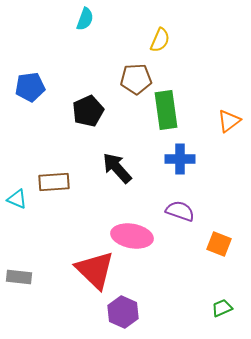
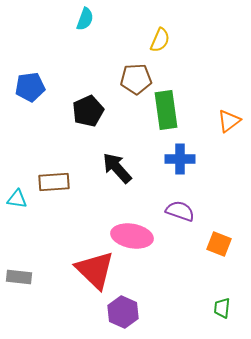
cyan triangle: rotated 15 degrees counterclockwise
green trapezoid: rotated 60 degrees counterclockwise
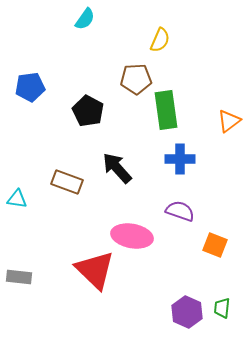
cyan semicircle: rotated 15 degrees clockwise
black pentagon: rotated 20 degrees counterclockwise
brown rectangle: moved 13 px right; rotated 24 degrees clockwise
orange square: moved 4 px left, 1 px down
purple hexagon: moved 64 px right
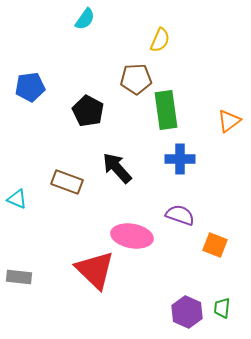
cyan triangle: rotated 15 degrees clockwise
purple semicircle: moved 4 px down
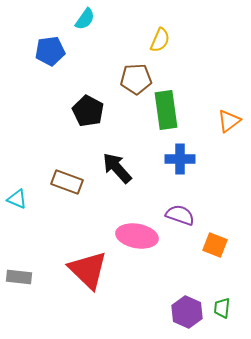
blue pentagon: moved 20 px right, 36 px up
pink ellipse: moved 5 px right
red triangle: moved 7 px left
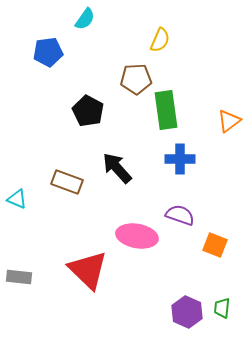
blue pentagon: moved 2 px left, 1 px down
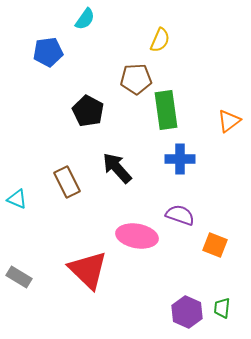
brown rectangle: rotated 44 degrees clockwise
gray rectangle: rotated 25 degrees clockwise
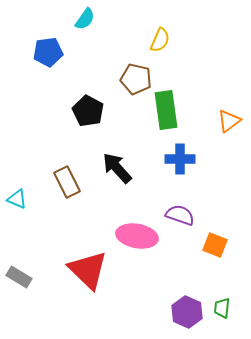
brown pentagon: rotated 16 degrees clockwise
